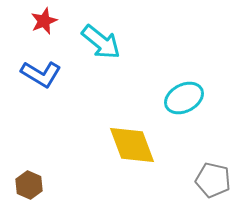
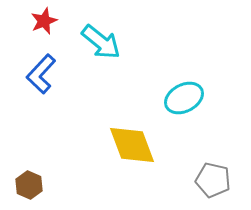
blue L-shape: rotated 102 degrees clockwise
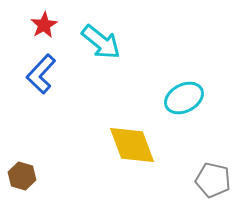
red star: moved 4 px down; rotated 8 degrees counterclockwise
brown hexagon: moved 7 px left, 9 px up; rotated 8 degrees counterclockwise
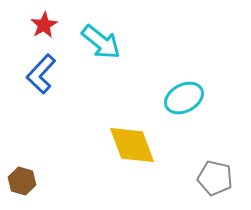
brown hexagon: moved 5 px down
gray pentagon: moved 2 px right, 2 px up
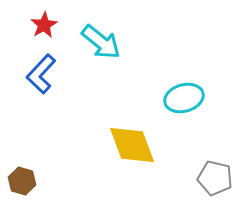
cyan ellipse: rotated 12 degrees clockwise
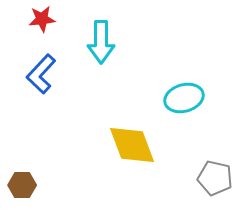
red star: moved 2 px left, 6 px up; rotated 24 degrees clockwise
cyan arrow: rotated 51 degrees clockwise
brown hexagon: moved 4 px down; rotated 16 degrees counterclockwise
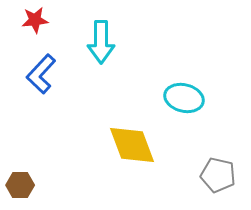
red star: moved 7 px left, 1 px down
cyan ellipse: rotated 30 degrees clockwise
gray pentagon: moved 3 px right, 3 px up
brown hexagon: moved 2 px left
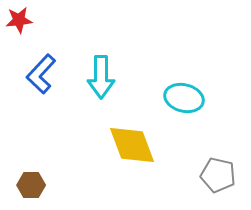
red star: moved 16 px left
cyan arrow: moved 35 px down
brown hexagon: moved 11 px right
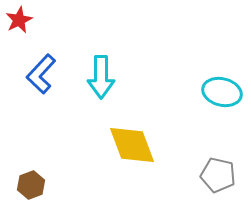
red star: rotated 20 degrees counterclockwise
cyan ellipse: moved 38 px right, 6 px up
brown hexagon: rotated 20 degrees counterclockwise
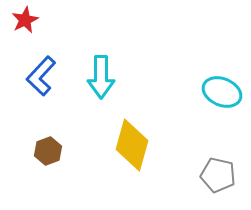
red star: moved 6 px right
blue L-shape: moved 2 px down
cyan ellipse: rotated 9 degrees clockwise
yellow diamond: rotated 36 degrees clockwise
brown hexagon: moved 17 px right, 34 px up
